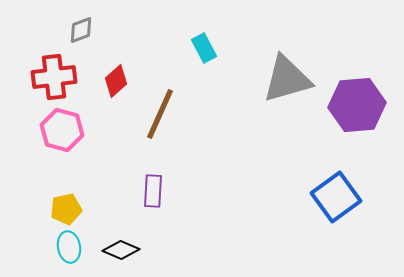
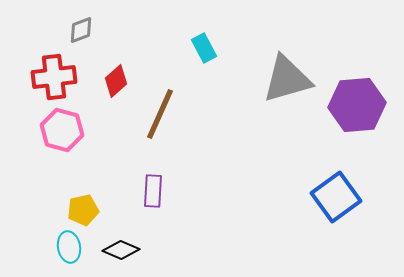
yellow pentagon: moved 17 px right, 1 px down
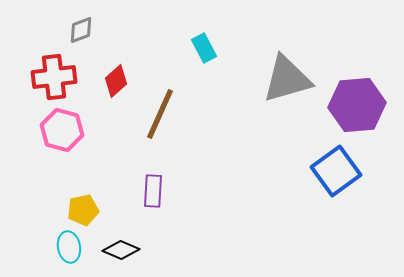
blue square: moved 26 px up
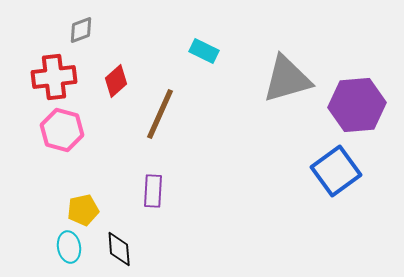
cyan rectangle: moved 3 px down; rotated 36 degrees counterclockwise
black diamond: moved 2 px left, 1 px up; rotated 63 degrees clockwise
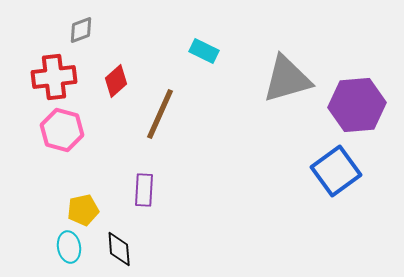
purple rectangle: moved 9 px left, 1 px up
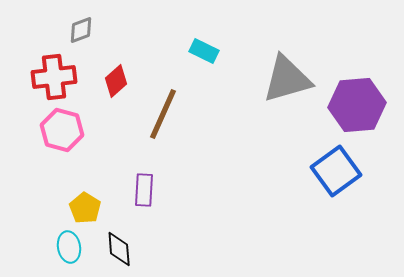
brown line: moved 3 px right
yellow pentagon: moved 2 px right, 2 px up; rotated 28 degrees counterclockwise
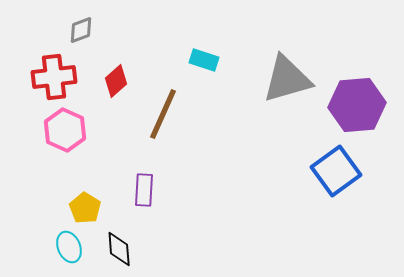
cyan rectangle: moved 9 px down; rotated 8 degrees counterclockwise
pink hexagon: moved 3 px right; rotated 9 degrees clockwise
cyan ellipse: rotated 12 degrees counterclockwise
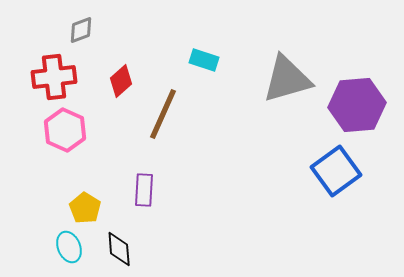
red diamond: moved 5 px right
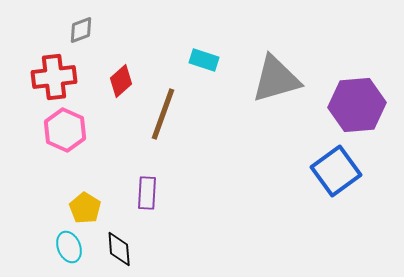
gray triangle: moved 11 px left
brown line: rotated 4 degrees counterclockwise
purple rectangle: moved 3 px right, 3 px down
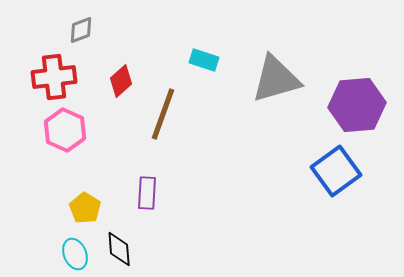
cyan ellipse: moved 6 px right, 7 px down
